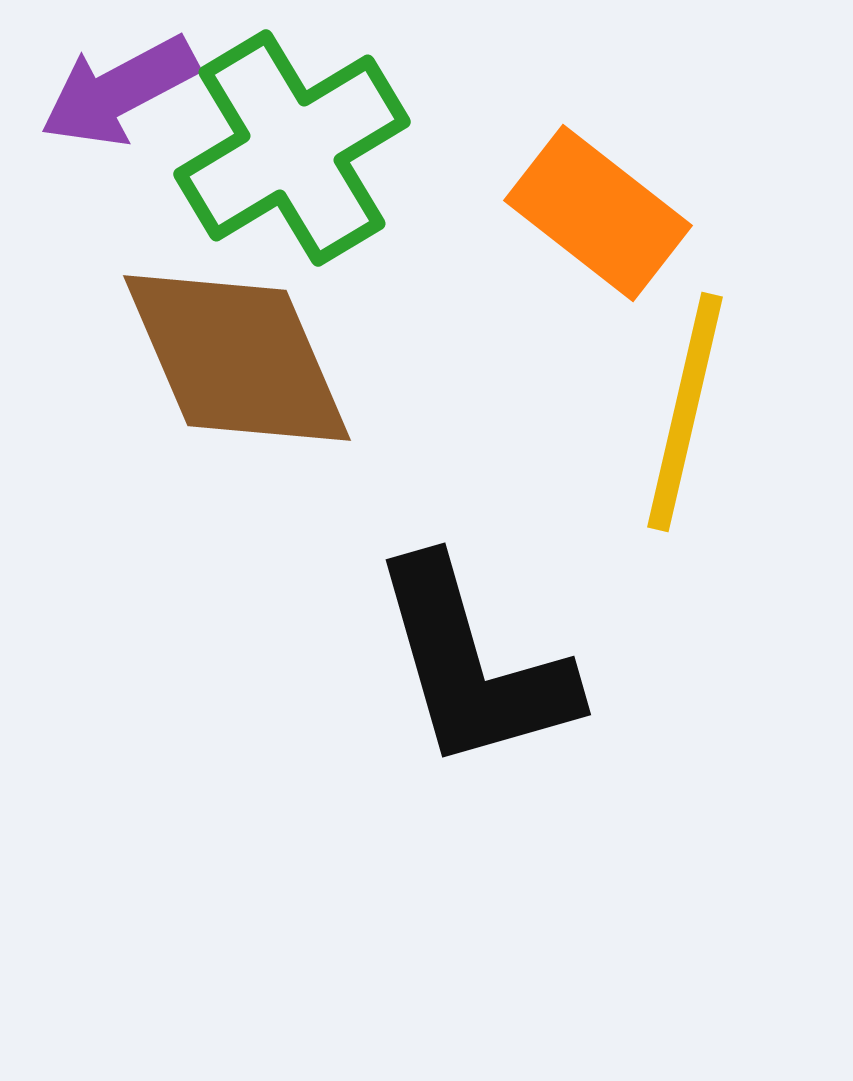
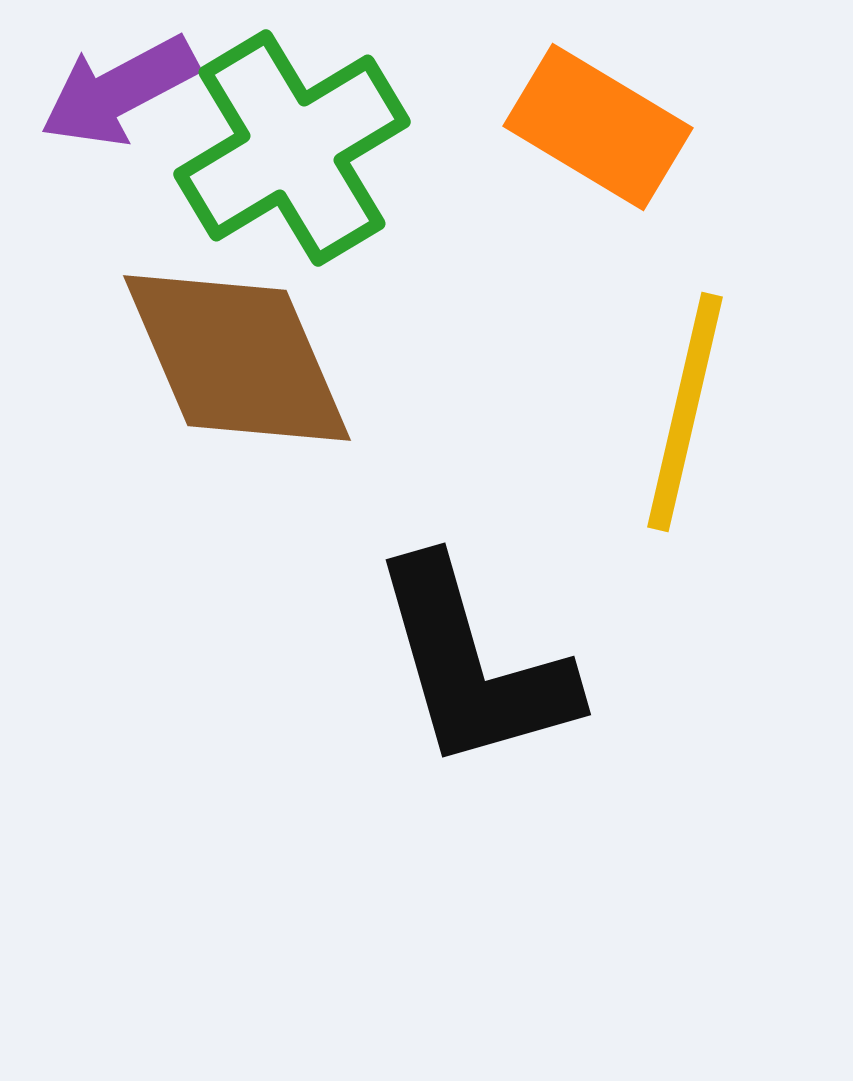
orange rectangle: moved 86 px up; rotated 7 degrees counterclockwise
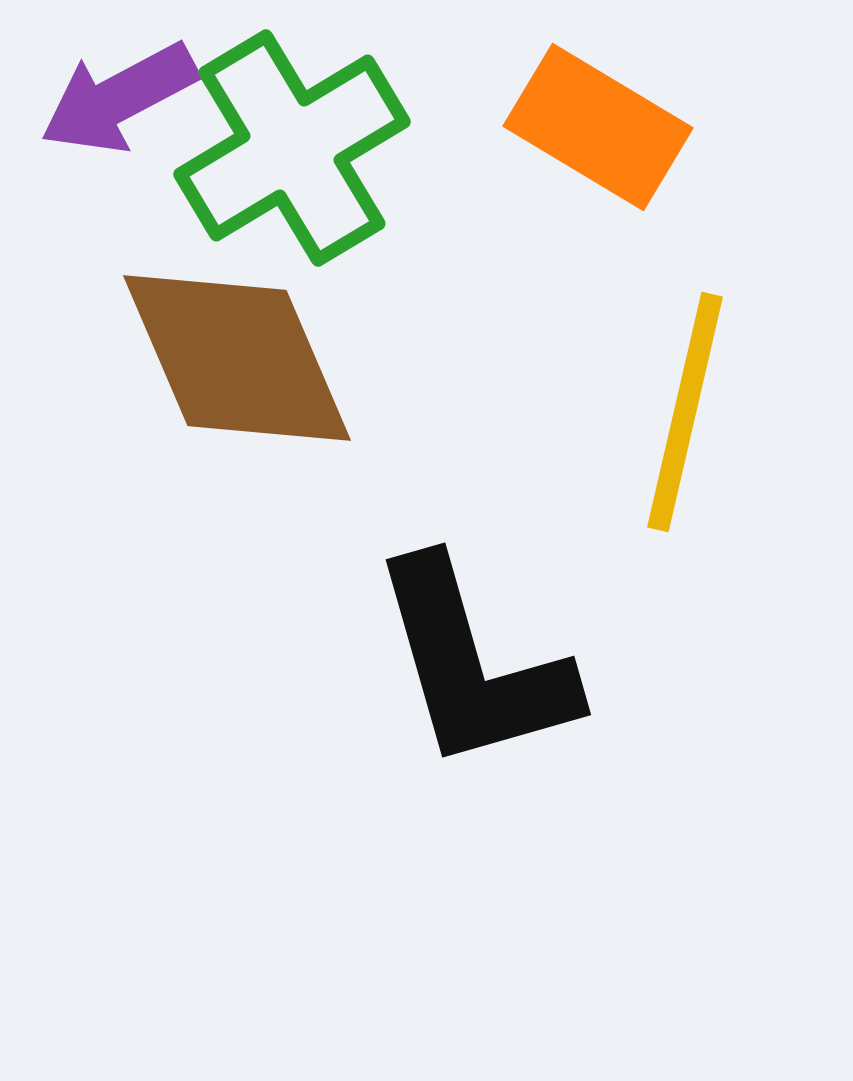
purple arrow: moved 7 px down
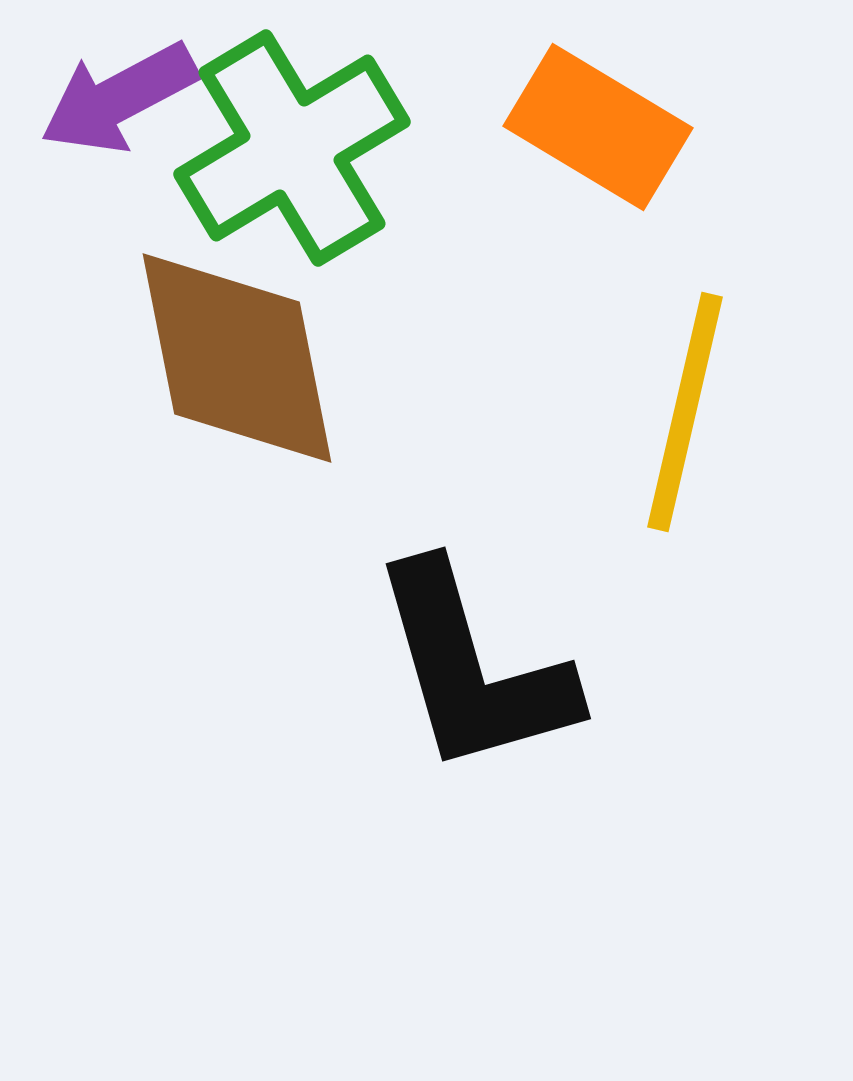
brown diamond: rotated 12 degrees clockwise
black L-shape: moved 4 px down
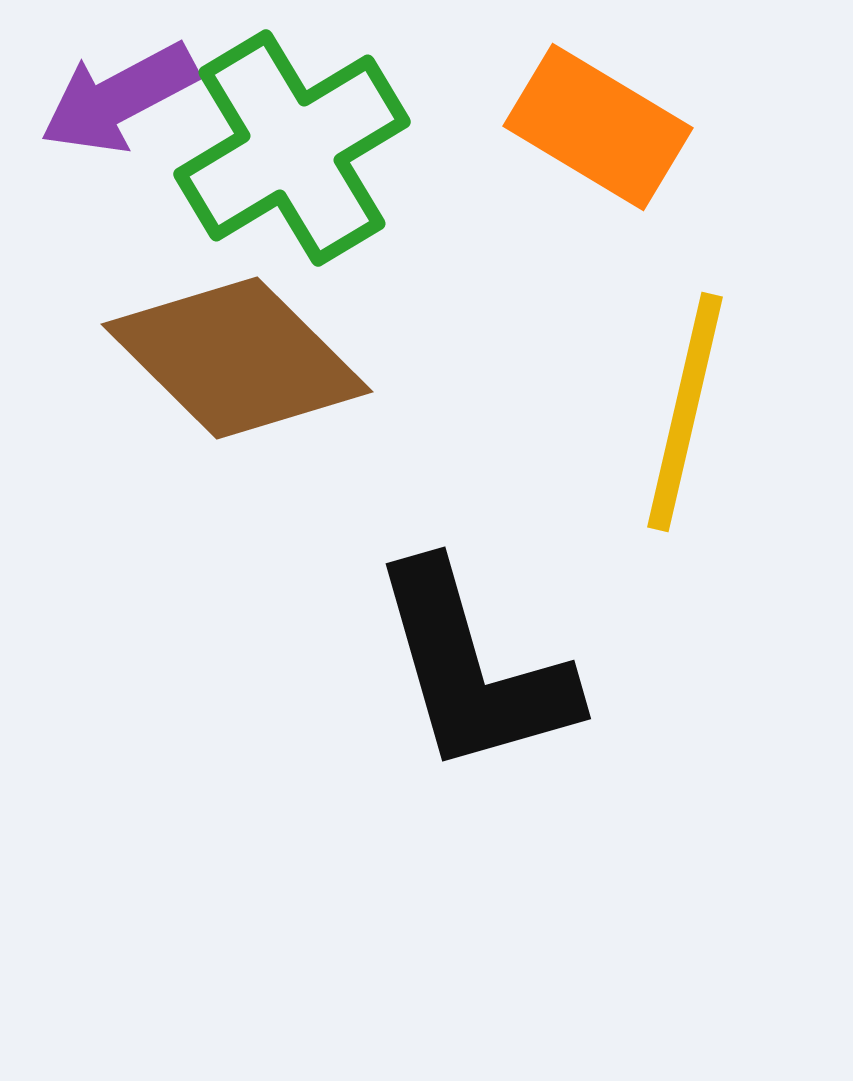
brown diamond: rotated 34 degrees counterclockwise
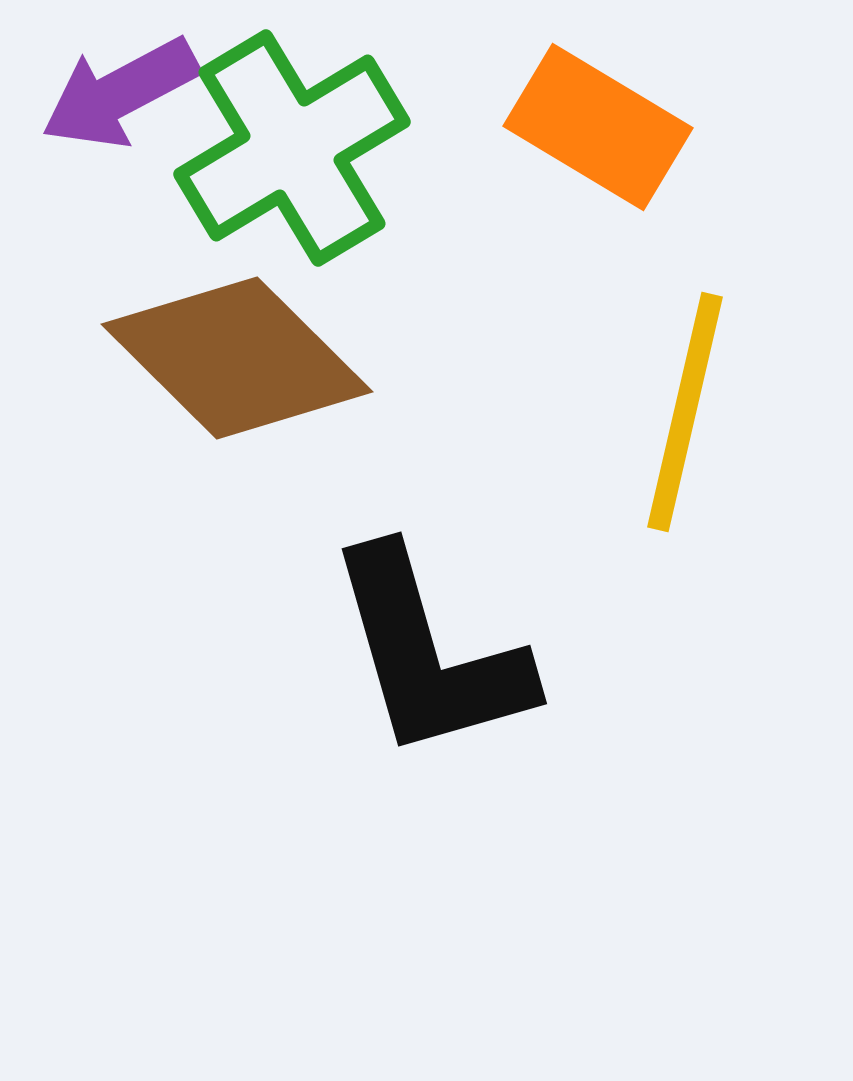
purple arrow: moved 1 px right, 5 px up
black L-shape: moved 44 px left, 15 px up
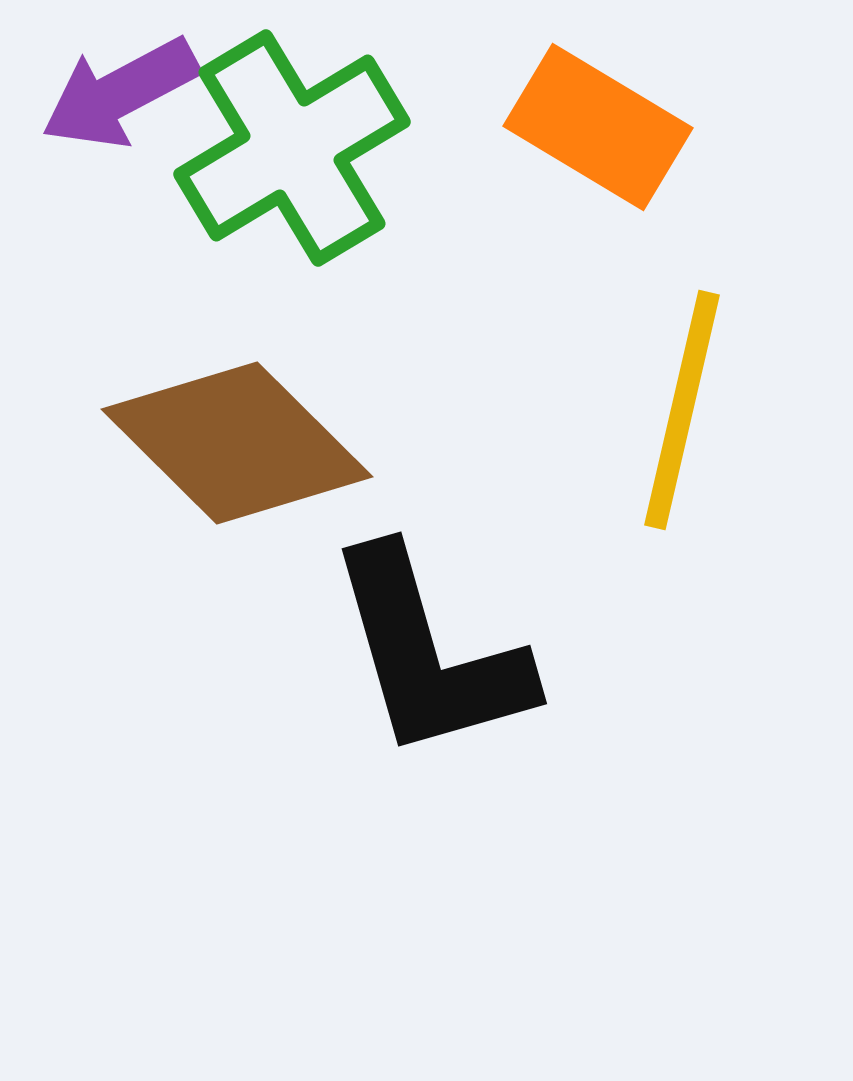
brown diamond: moved 85 px down
yellow line: moved 3 px left, 2 px up
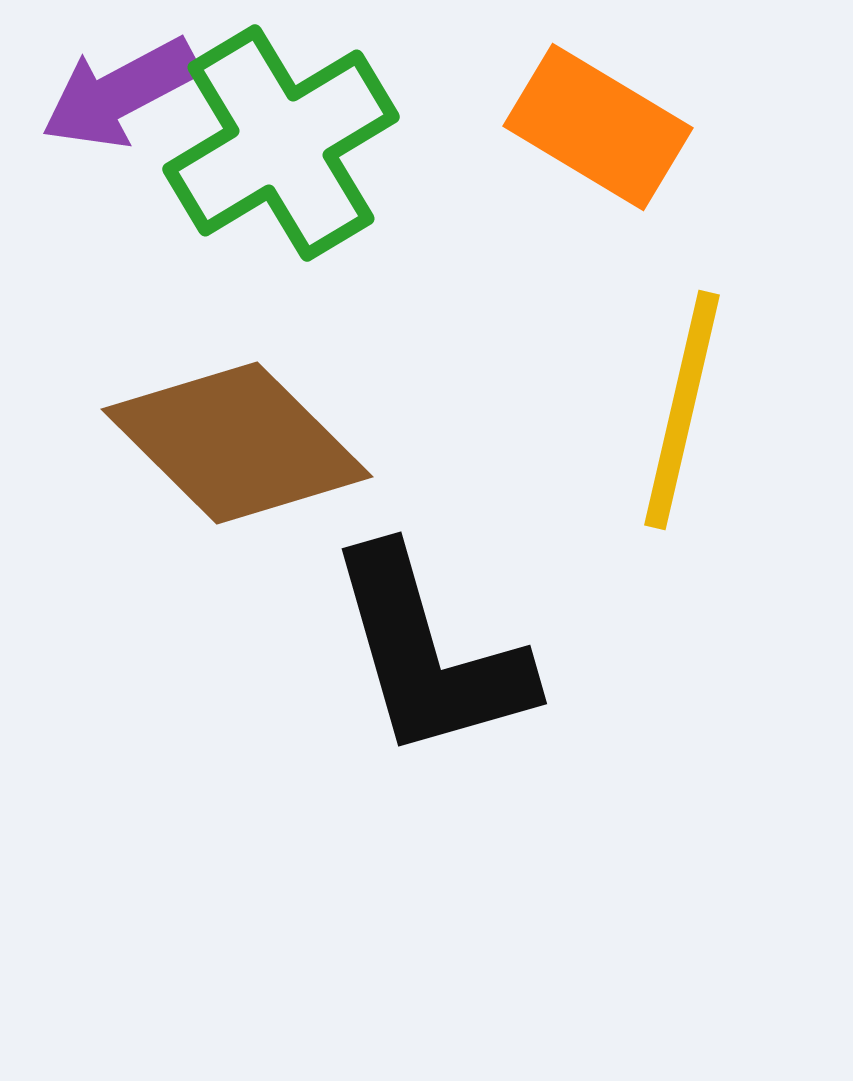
green cross: moved 11 px left, 5 px up
